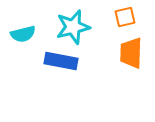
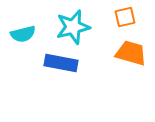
orange trapezoid: rotated 104 degrees clockwise
blue rectangle: moved 2 px down
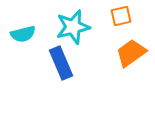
orange square: moved 4 px left, 1 px up
orange trapezoid: rotated 52 degrees counterclockwise
blue rectangle: rotated 56 degrees clockwise
